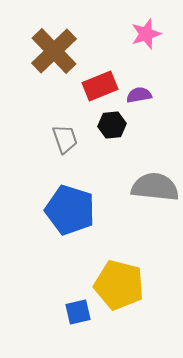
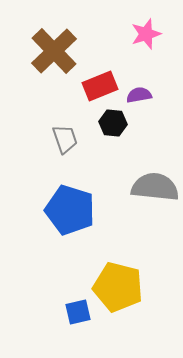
black hexagon: moved 1 px right, 2 px up; rotated 12 degrees clockwise
yellow pentagon: moved 1 px left, 2 px down
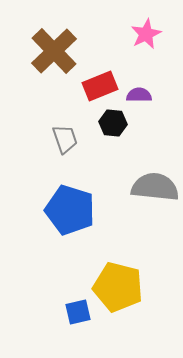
pink star: rotated 8 degrees counterclockwise
purple semicircle: rotated 10 degrees clockwise
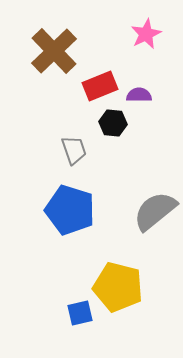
gray trapezoid: moved 9 px right, 11 px down
gray semicircle: moved 24 px down; rotated 45 degrees counterclockwise
blue square: moved 2 px right, 1 px down
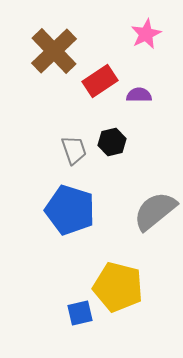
red rectangle: moved 5 px up; rotated 12 degrees counterclockwise
black hexagon: moved 1 px left, 19 px down; rotated 20 degrees counterclockwise
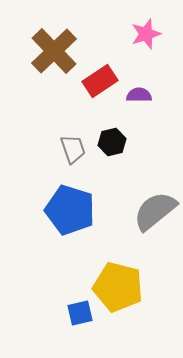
pink star: rotated 8 degrees clockwise
gray trapezoid: moved 1 px left, 1 px up
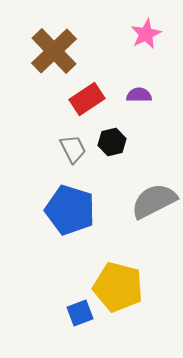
pink star: rotated 8 degrees counterclockwise
red rectangle: moved 13 px left, 18 px down
gray trapezoid: rotated 8 degrees counterclockwise
gray semicircle: moved 1 px left, 10 px up; rotated 12 degrees clockwise
blue square: rotated 8 degrees counterclockwise
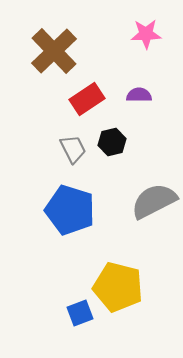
pink star: rotated 24 degrees clockwise
